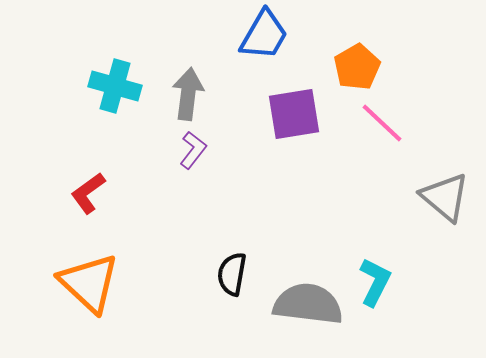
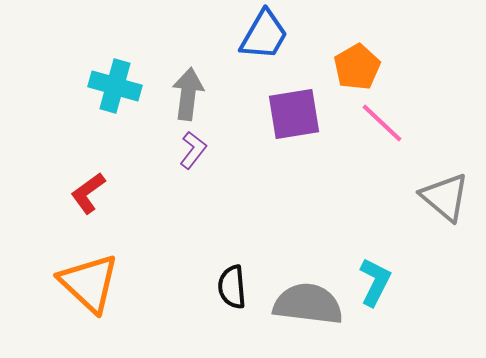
black semicircle: moved 13 px down; rotated 15 degrees counterclockwise
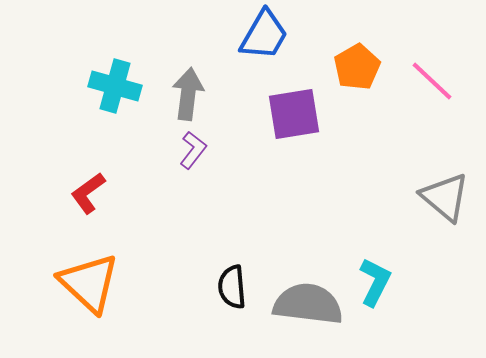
pink line: moved 50 px right, 42 px up
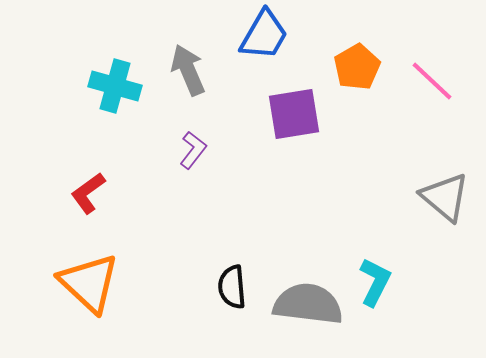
gray arrow: moved 24 px up; rotated 30 degrees counterclockwise
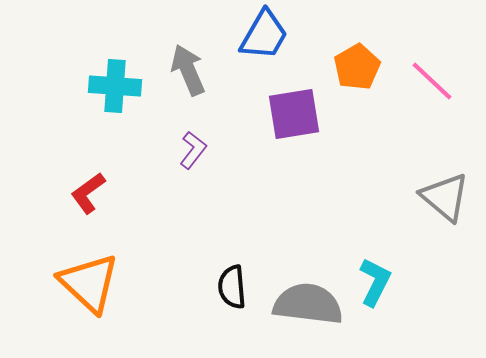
cyan cross: rotated 12 degrees counterclockwise
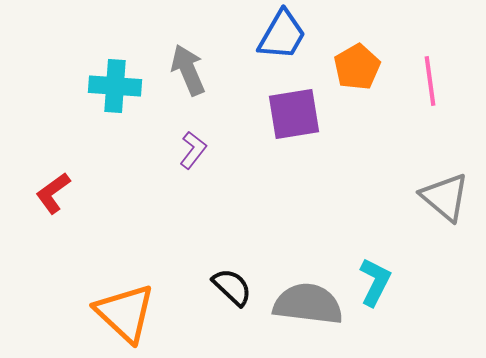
blue trapezoid: moved 18 px right
pink line: moved 2 px left; rotated 39 degrees clockwise
red L-shape: moved 35 px left
orange triangle: moved 36 px right, 30 px down
black semicircle: rotated 138 degrees clockwise
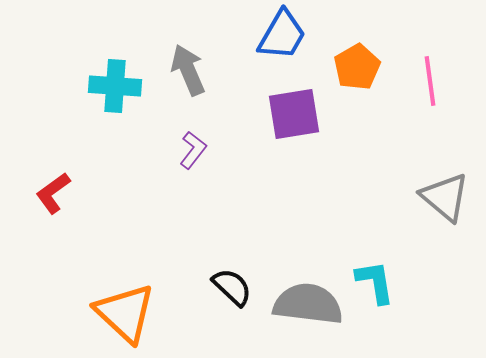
cyan L-shape: rotated 36 degrees counterclockwise
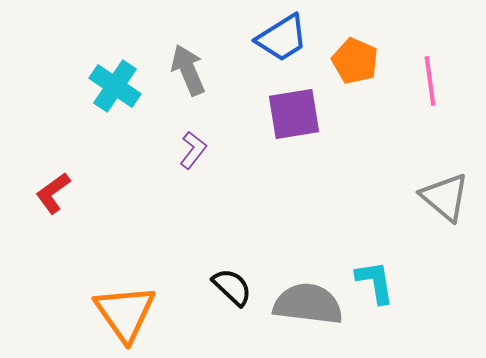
blue trapezoid: moved 3 px down; rotated 28 degrees clockwise
orange pentagon: moved 2 px left, 6 px up; rotated 18 degrees counterclockwise
cyan cross: rotated 30 degrees clockwise
orange triangle: rotated 12 degrees clockwise
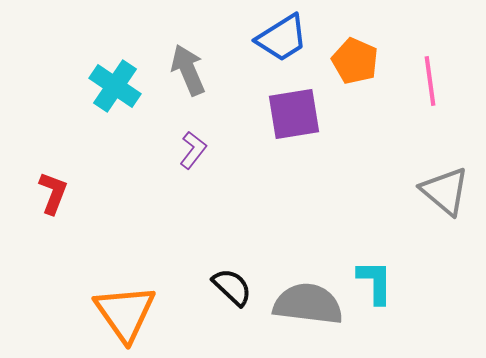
red L-shape: rotated 147 degrees clockwise
gray triangle: moved 6 px up
cyan L-shape: rotated 9 degrees clockwise
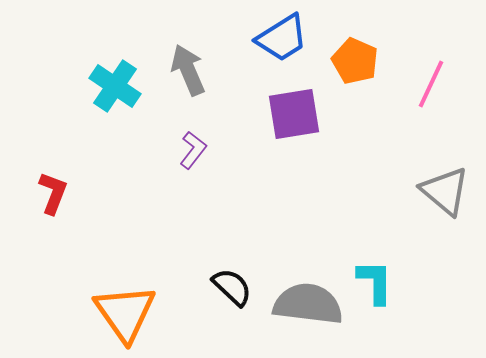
pink line: moved 1 px right, 3 px down; rotated 33 degrees clockwise
